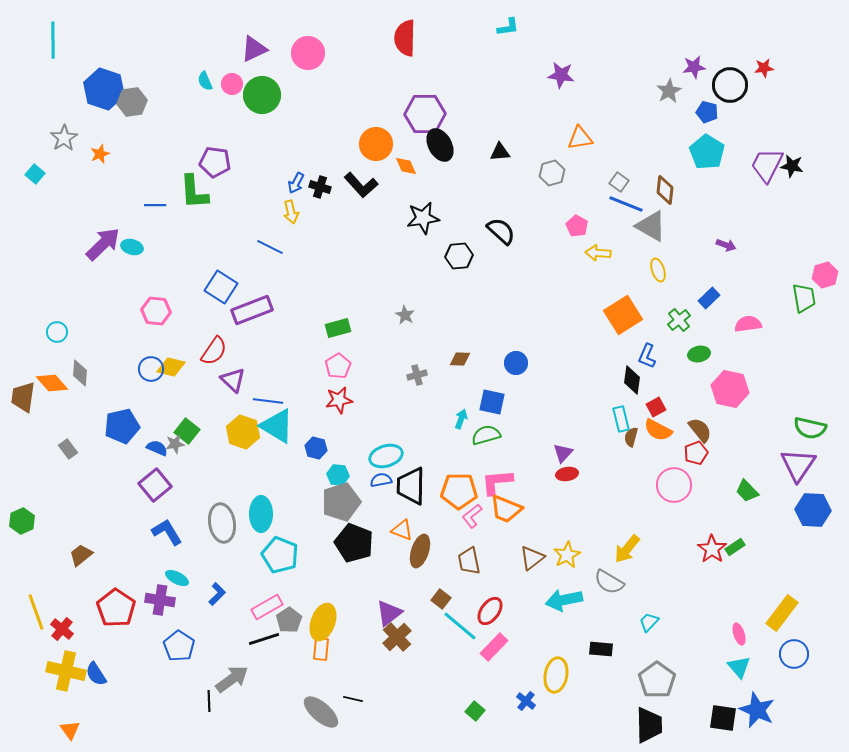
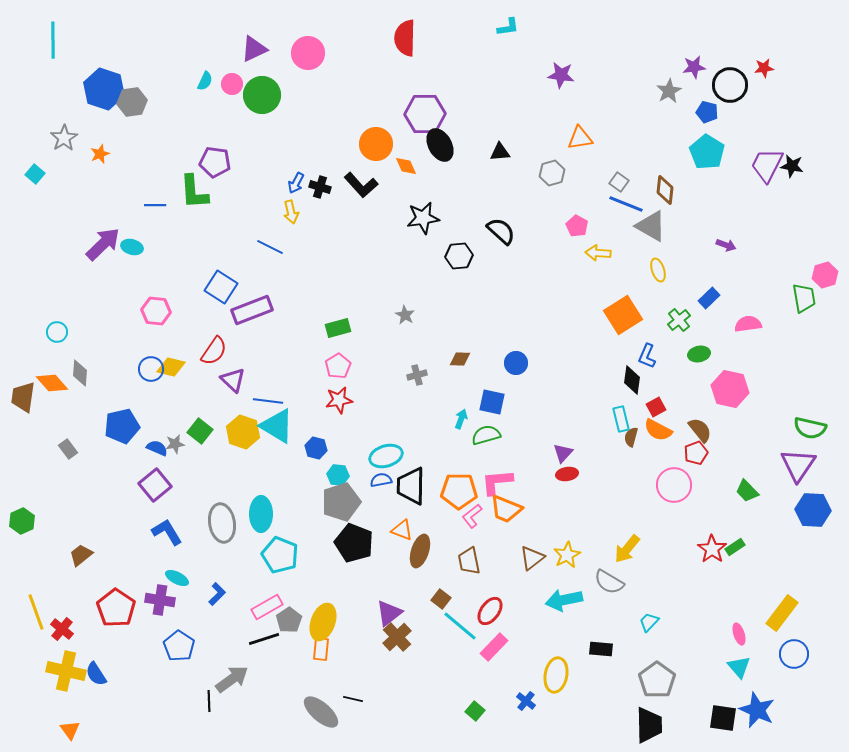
cyan semicircle at (205, 81): rotated 132 degrees counterclockwise
green square at (187, 431): moved 13 px right
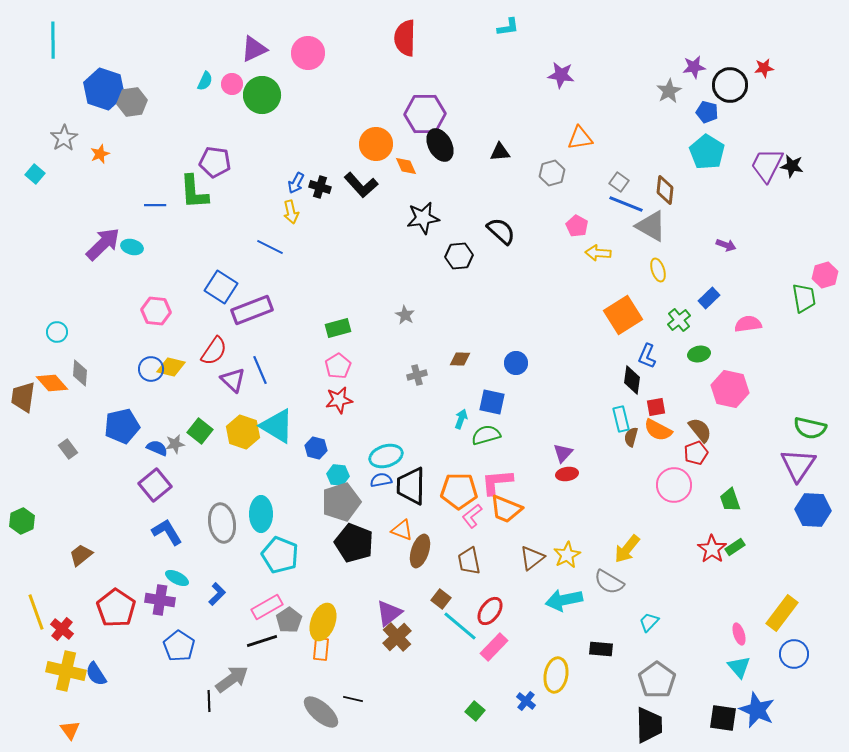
blue line at (268, 401): moved 8 px left, 31 px up; rotated 60 degrees clockwise
red square at (656, 407): rotated 18 degrees clockwise
green trapezoid at (747, 491): moved 17 px left, 9 px down; rotated 25 degrees clockwise
black line at (264, 639): moved 2 px left, 2 px down
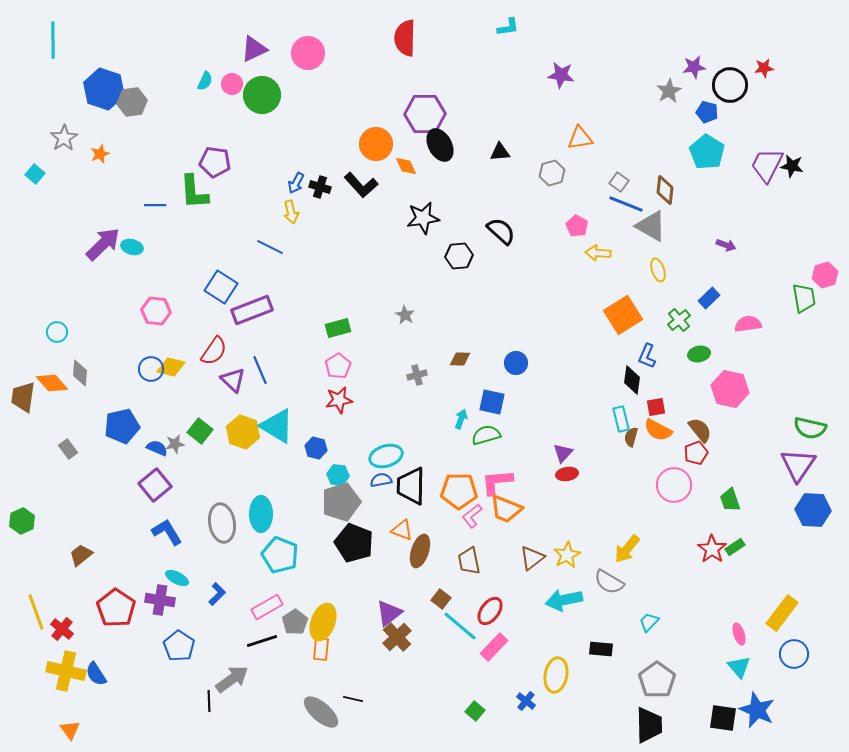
gray pentagon at (289, 620): moved 6 px right, 2 px down
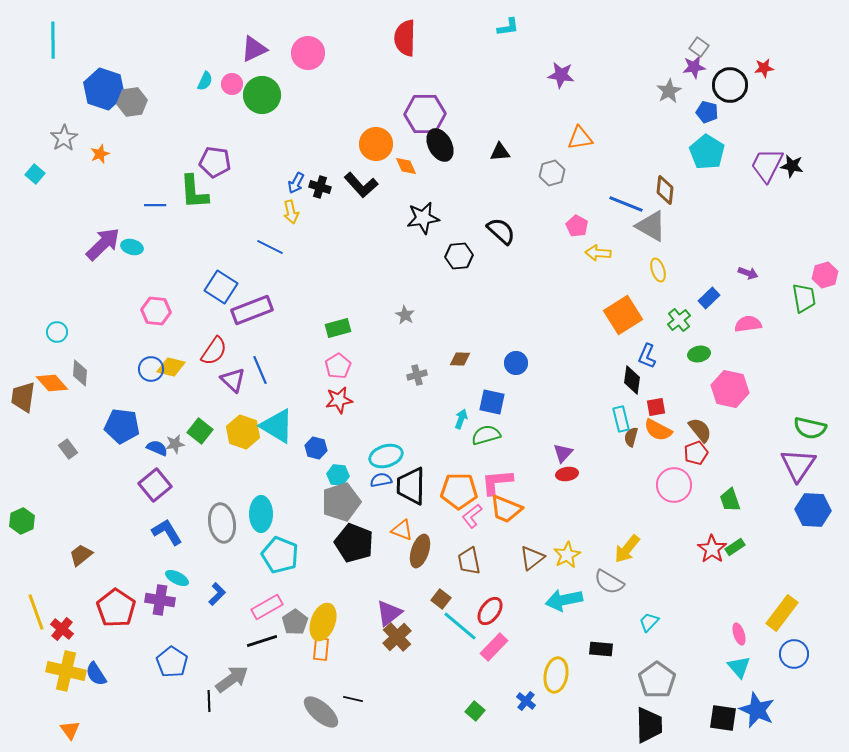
gray square at (619, 182): moved 80 px right, 135 px up
purple arrow at (726, 245): moved 22 px right, 28 px down
blue pentagon at (122, 426): rotated 20 degrees clockwise
blue pentagon at (179, 646): moved 7 px left, 16 px down
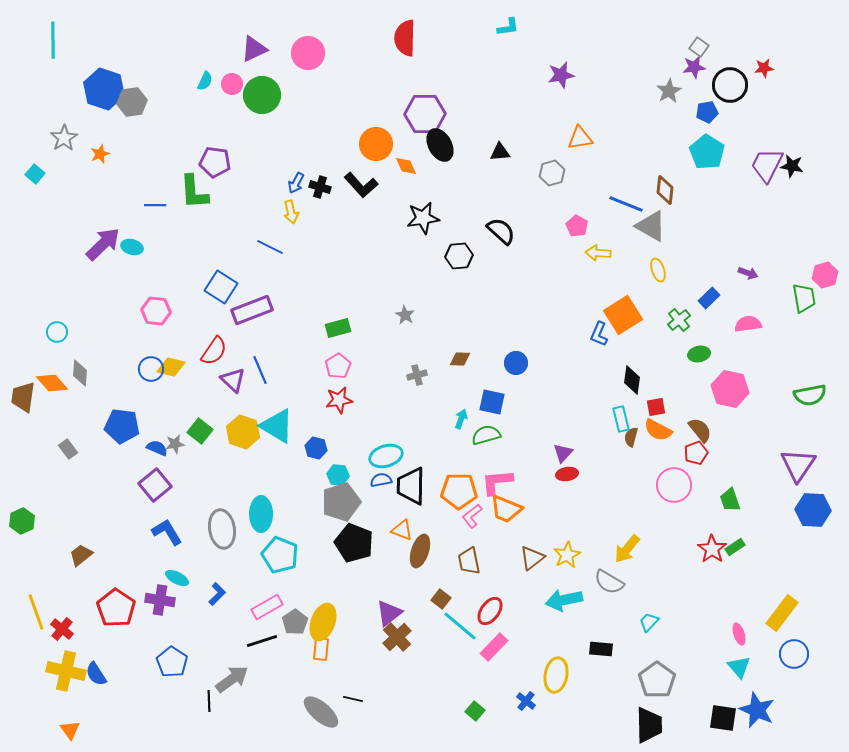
purple star at (561, 75): rotated 20 degrees counterclockwise
blue pentagon at (707, 112): rotated 25 degrees counterclockwise
blue L-shape at (647, 356): moved 48 px left, 22 px up
green semicircle at (810, 428): moved 33 px up; rotated 24 degrees counterclockwise
gray ellipse at (222, 523): moved 6 px down
